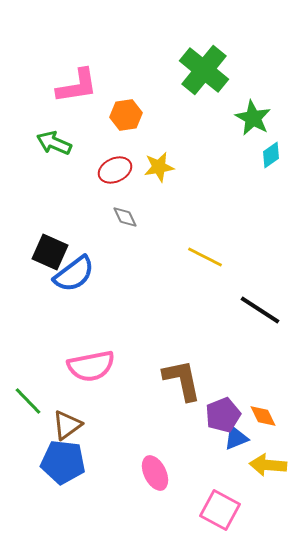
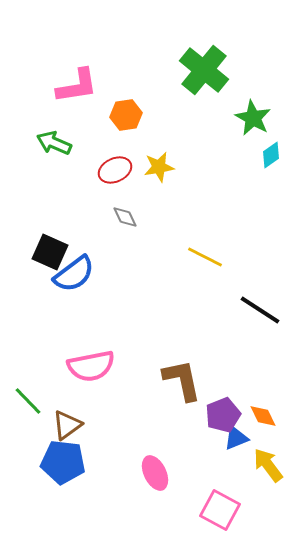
yellow arrow: rotated 48 degrees clockwise
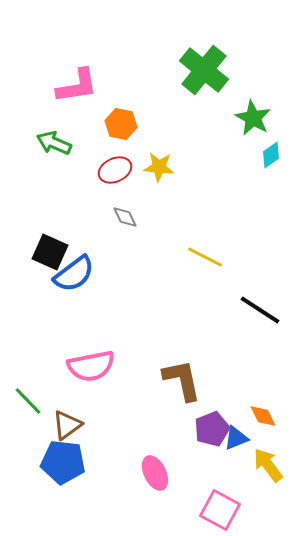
orange hexagon: moved 5 px left, 9 px down; rotated 20 degrees clockwise
yellow star: rotated 16 degrees clockwise
purple pentagon: moved 11 px left, 14 px down
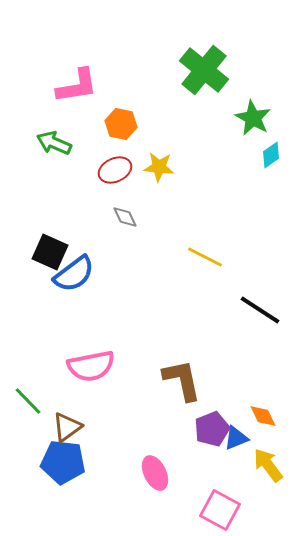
brown triangle: moved 2 px down
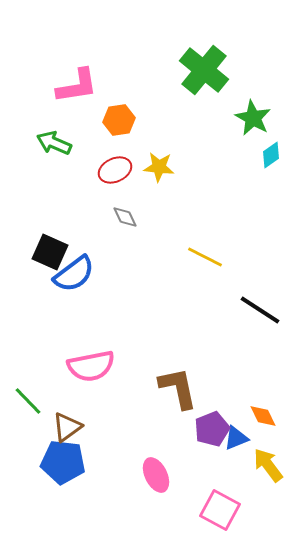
orange hexagon: moved 2 px left, 4 px up; rotated 20 degrees counterclockwise
brown L-shape: moved 4 px left, 8 px down
pink ellipse: moved 1 px right, 2 px down
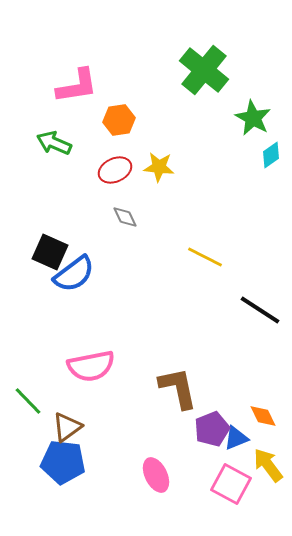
pink square: moved 11 px right, 26 px up
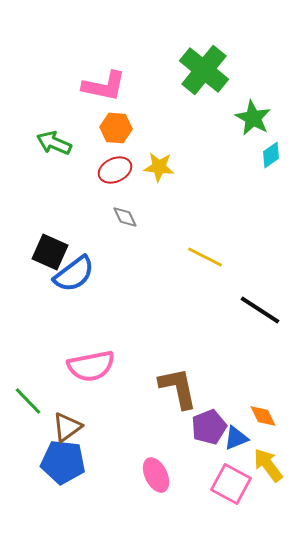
pink L-shape: moved 27 px right; rotated 21 degrees clockwise
orange hexagon: moved 3 px left, 8 px down; rotated 12 degrees clockwise
purple pentagon: moved 3 px left, 2 px up
